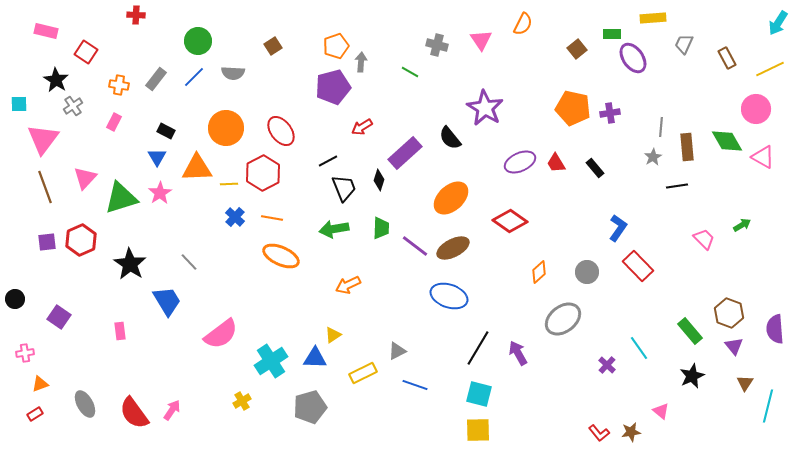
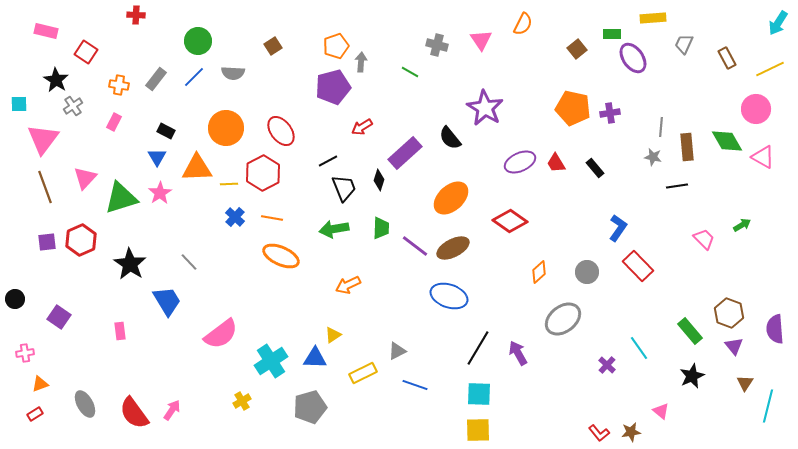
gray star at (653, 157): rotated 30 degrees counterclockwise
cyan square at (479, 394): rotated 12 degrees counterclockwise
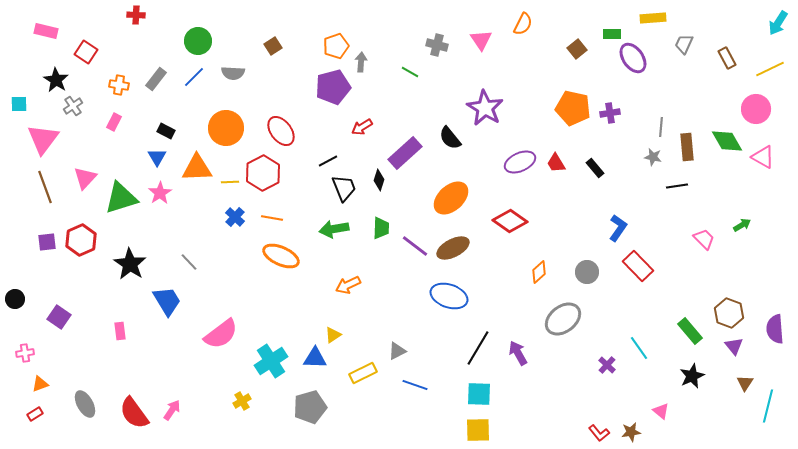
yellow line at (229, 184): moved 1 px right, 2 px up
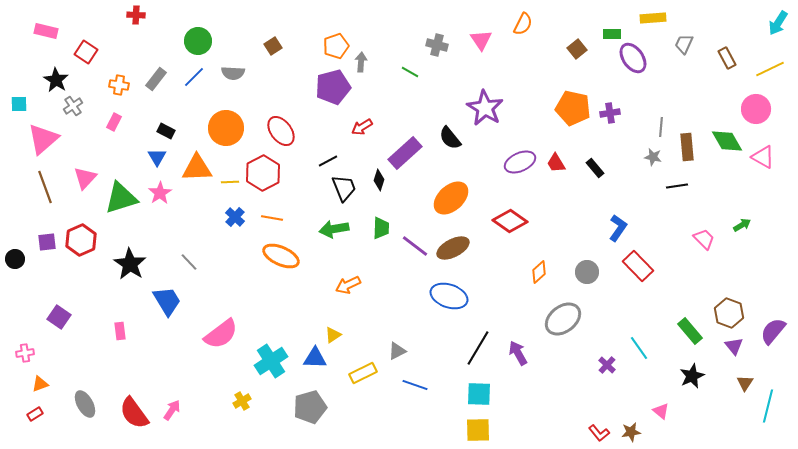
pink triangle at (43, 139): rotated 12 degrees clockwise
black circle at (15, 299): moved 40 px up
purple semicircle at (775, 329): moved 2 px left, 2 px down; rotated 44 degrees clockwise
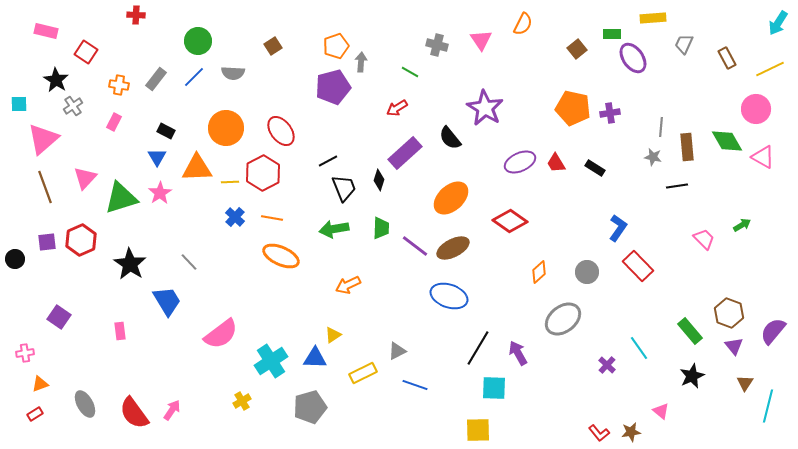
red arrow at (362, 127): moved 35 px right, 19 px up
black rectangle at (595, 168): rotated 18 degrees counterclockwise
cyan square at (479, 394): moved 15 px right, 6 px up
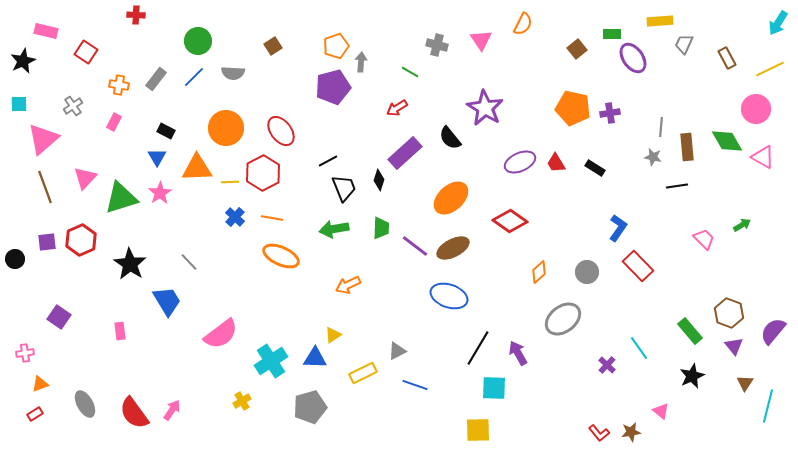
yellow rectangle at (653, 18): moved 7 px right, 3 px down
black star at (56, 80): moved 33 px left, 19 px up; rotated 15 degrees clockwise
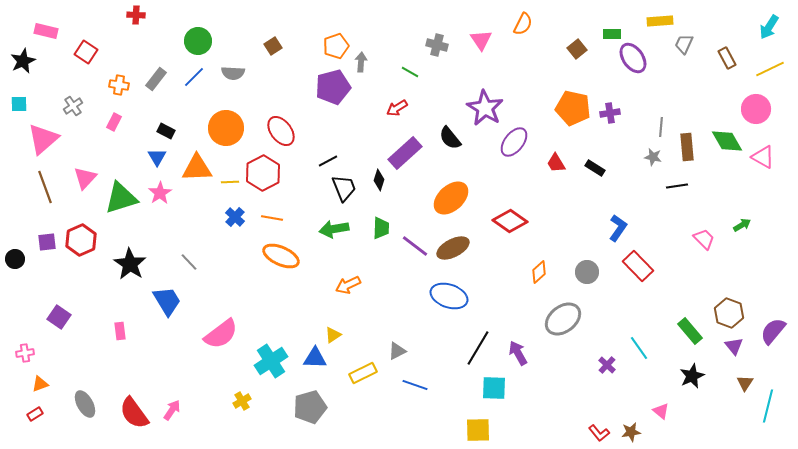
cyan arrow at (778, 23): moved 9 px left, 4 px down
purple ellipse at (520, 162): moved 6 px left, 20 px up; rotated 28 degrees counterclockwise
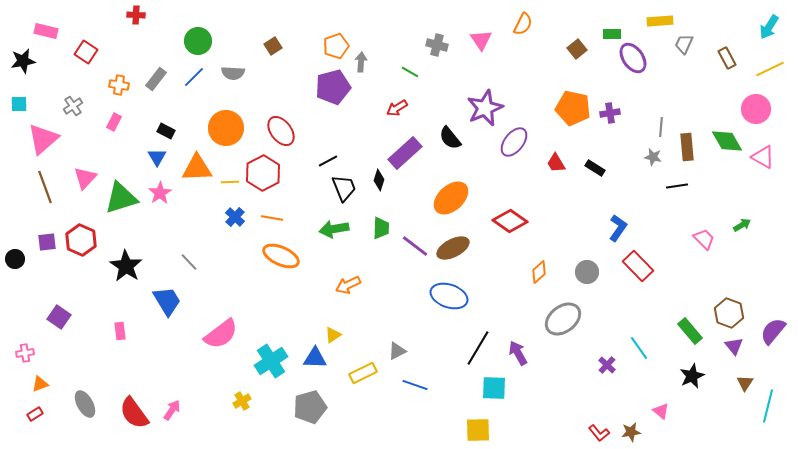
black star at (23, 61): rotated 15 degrees clockwise
purple star at (485, 108): rotated 18 degrees clockwise
red hexagon at (81, 240): rotated 12 degrees counterclockwise
black star at (130, 264): moved 4 px left, 2 px down
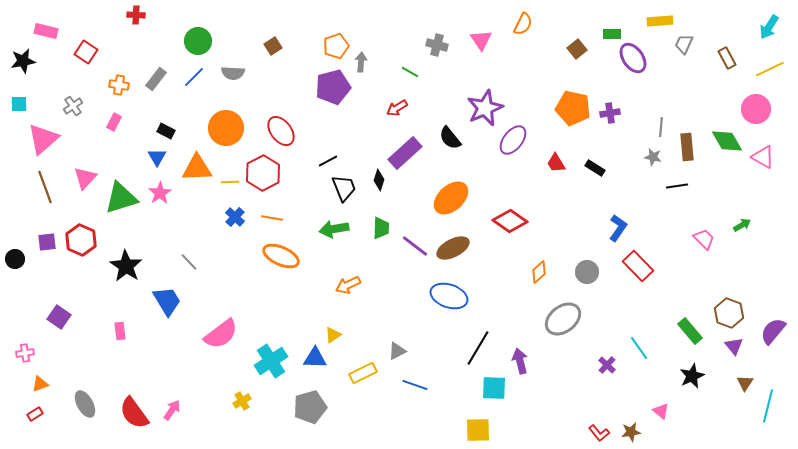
purple ellipse at (514, 142): moved 1 px left, 2 px up
purple arrow at (518, 353): moved 2 px right, 8 px down; rotated 15 degrees clockwise
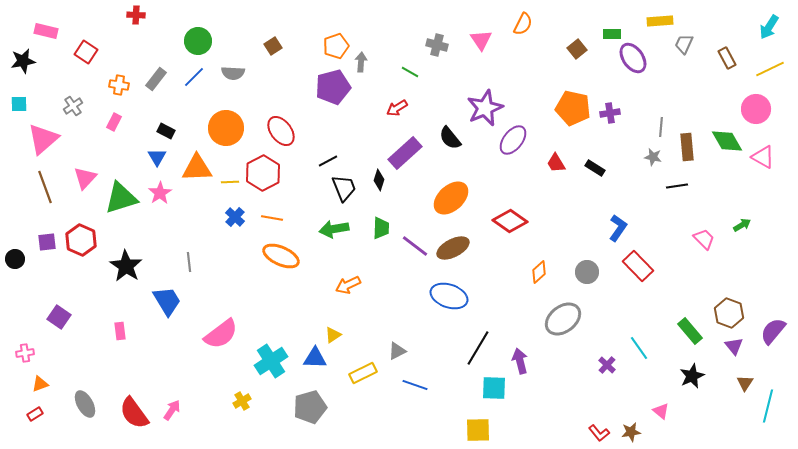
gray line at (189, 262): rotated 36 degrees clockwise
